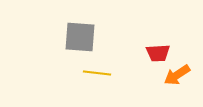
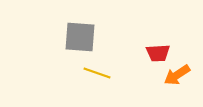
yellow line: rotated 12 degrees clockwise
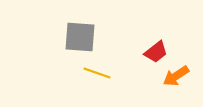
red trapezoid: moved 2 px left, 1 px up; rotated 35 degrees counterclockwise
orange arrow: moved 1 px left, 1 px down
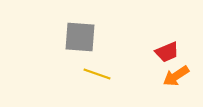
red trapezoid: moved 11 px right; rotated 15 degrees clockwise
yellow line: moved 1 px down
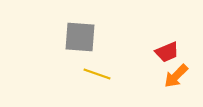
orange arrow: rotated 12 degrees counterclockwise
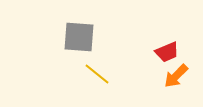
gray square: moved 1 px left
yellow line: rotated 20 degrees clockwise
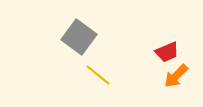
gray square: rotated 32 degrees clockwise
yellow line: moved 1 px right, 1 px down
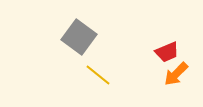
orange arrow: moved 2 px up
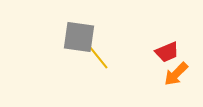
gray square: rotated 28 degrees counterclockwise
yellow line: moved 18 px up; rotated 12 degrees clockwise
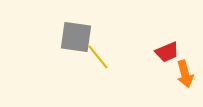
gray square: moved 3 px left
orange arrow: moved 9 px right; rotated 60 degrees counterclockwise
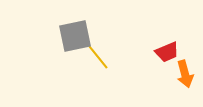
gray square: moved 1 px left, 1 px up; rotated 20 degrees counterclockwise
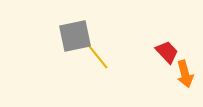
red trapezoid: rotated 110 degrees counterclockwise
